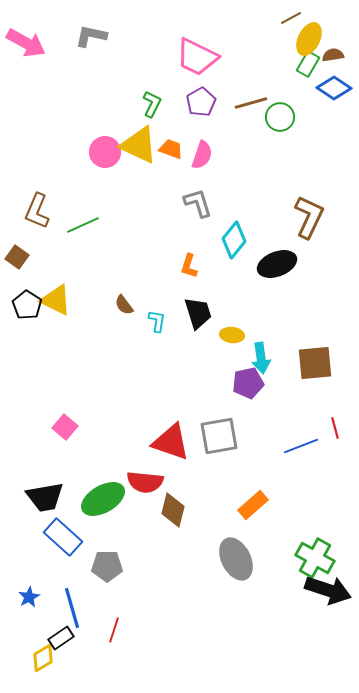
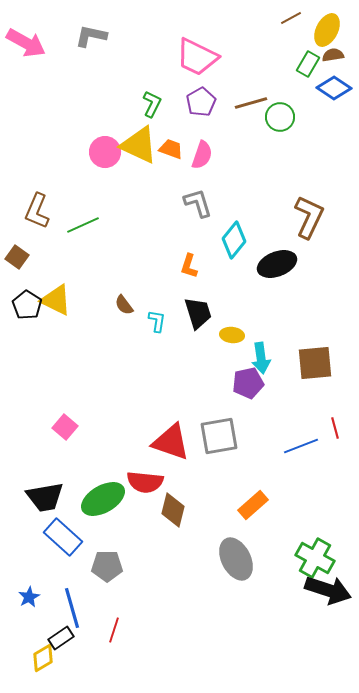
yellow ellipse at (309, 39): moved 18 px right, 9 px up
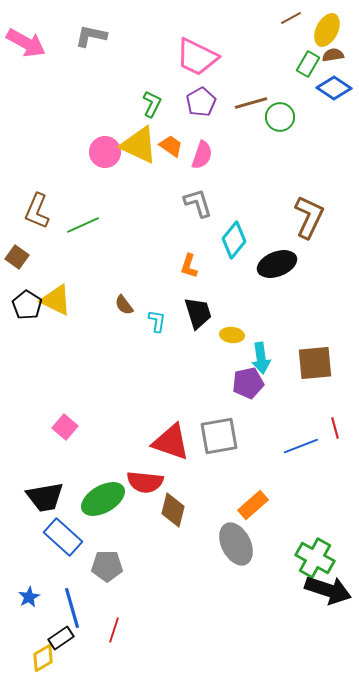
orange trapezoid at (171, 149): moved 3 px up; rotated 15 degrees clockwise
gray ellipse at (236, 559): moved 15 px up
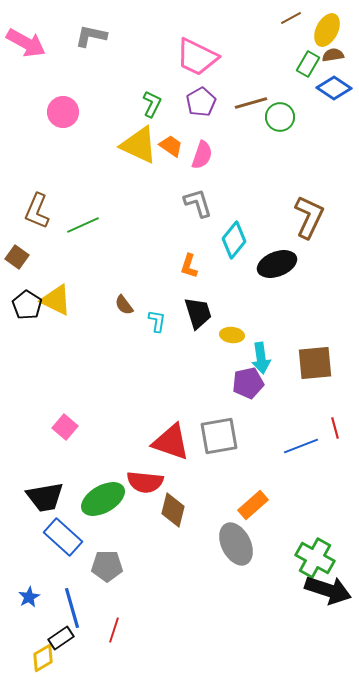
pink circle at (105, 152): moved 42 px left, 40 px up
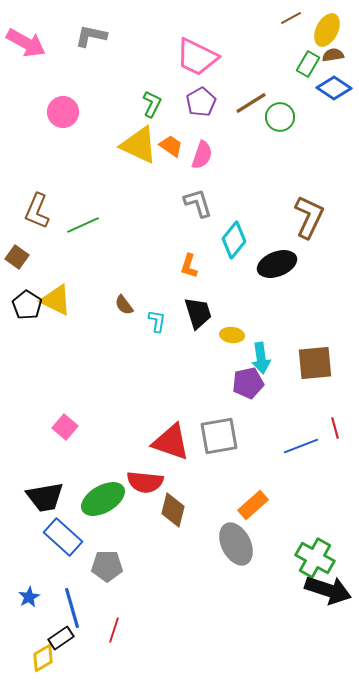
brown line at (251, 103): rotated 16 degrees counterclockwise
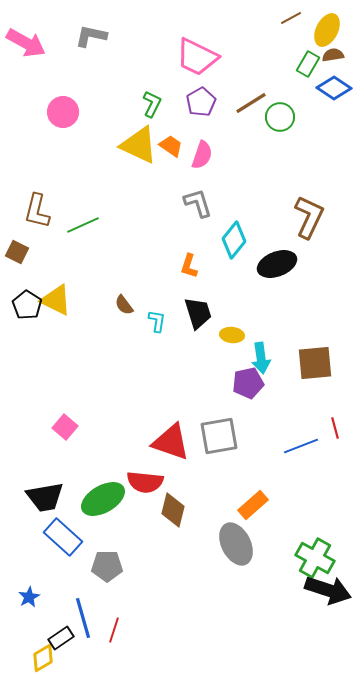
brown L-shape at (37, 211): rotated 9 degrees counterclockwise
brown square at (17, 257): moved 5 px up; rotated 10 degrees counterclockwise
blue line at (72, 608): moved 11 px right, 10 px down
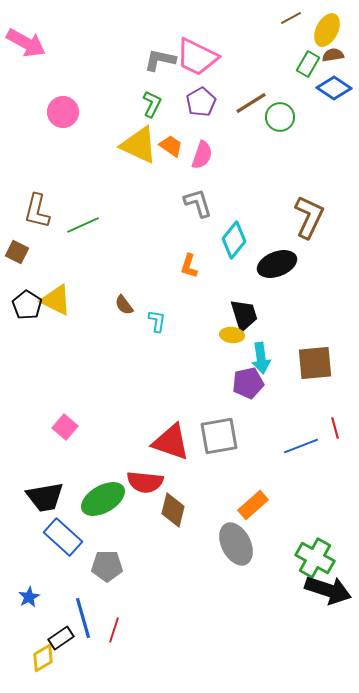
gray L-shape at (91, 36): moved 69 px right, 24 px down
black trapezoid at (198, 313): moved 46 px right, 2 px down
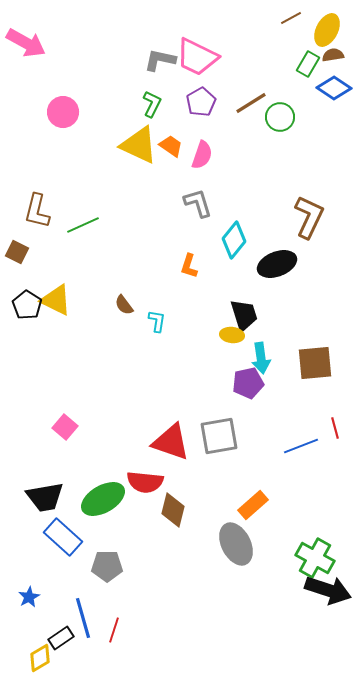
yellow diamond at (43, 658): moved 3 px left
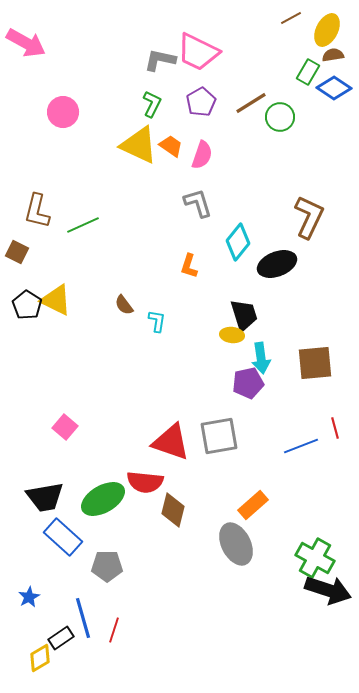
pink trapezoid at (197, 57): moved 1 px right, 5 px up
green rectangle at (308, 64): moved 8 px down
cyan diamond at (234, 240): moved 4 px right, 2 px down
